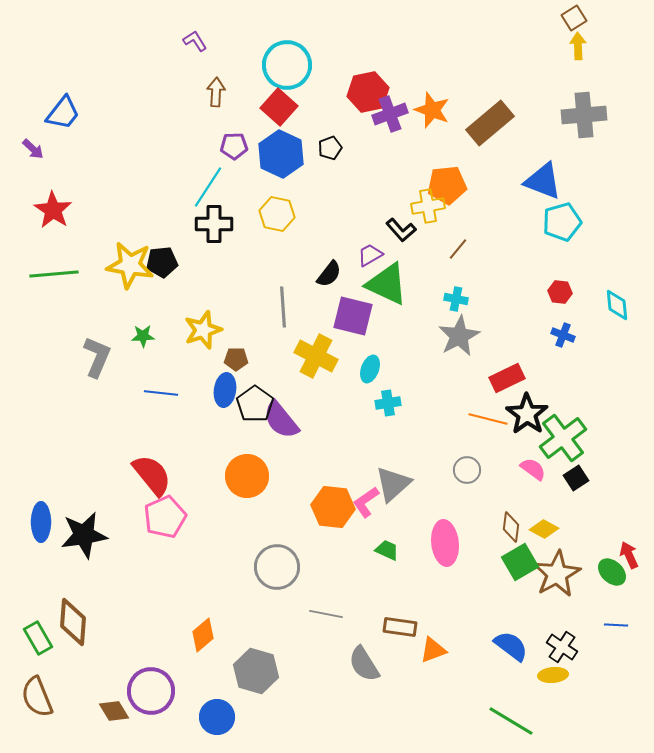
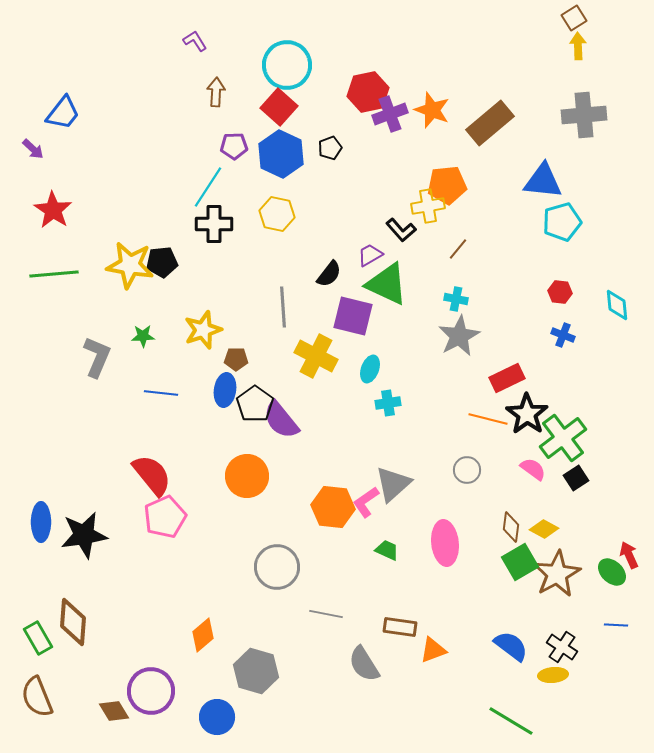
blue triangle at (543, 181): rotated 15 degrees counterclockwise
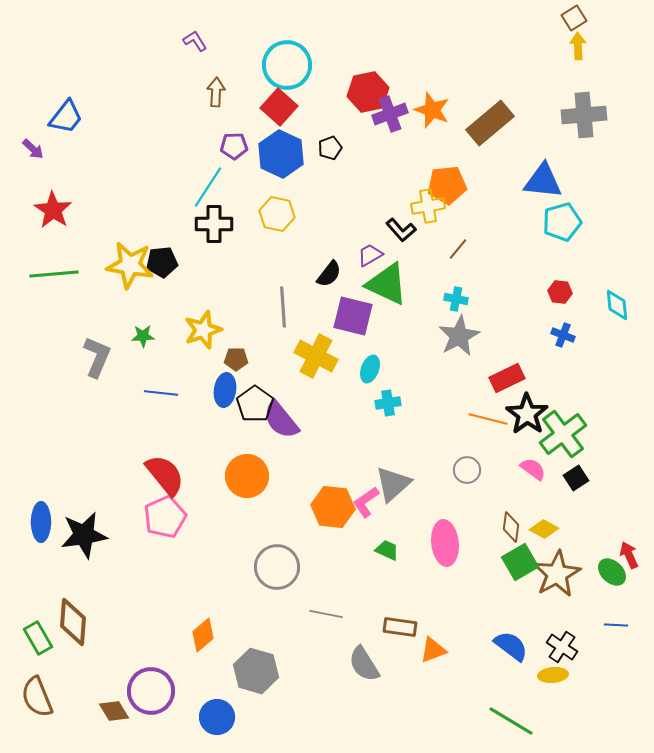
blue trapezoid at (63, 113): moved 3 px right, 4 px down
green cross at (563, 438): moved 4 px up
red semicircle at (152, 475): moved 13 px right
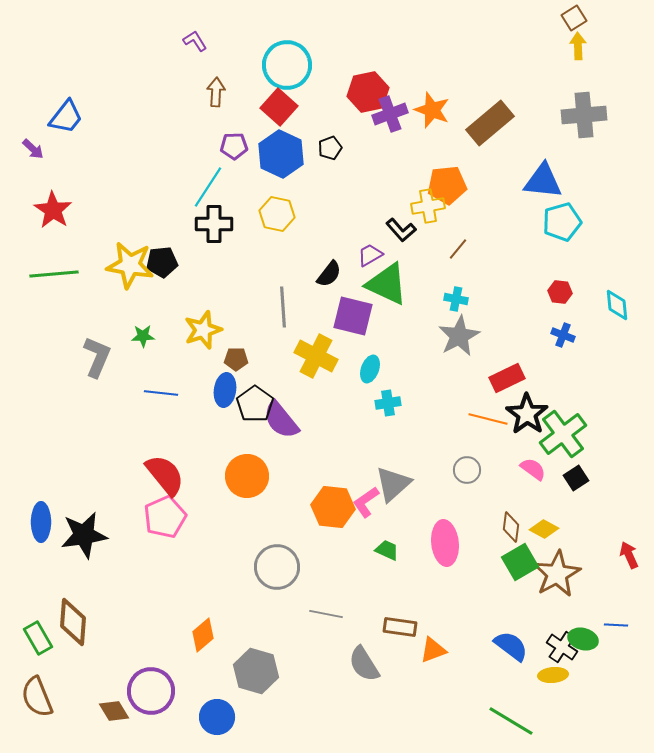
green ellipse at (612, 572): moved 29 px left, 67 px down; rotated 28 degrees counterclockwise
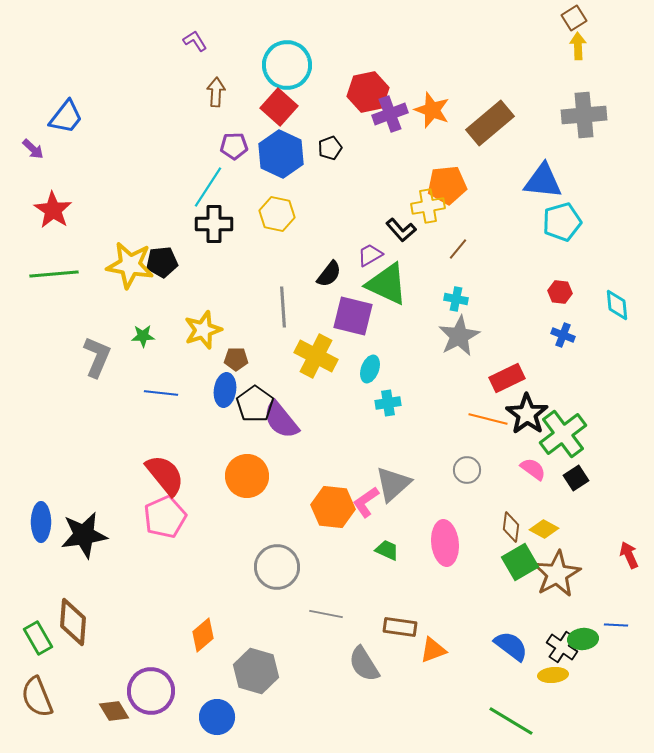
green ellipse at (583, 639): rotated 20 degrees counterclockwise
